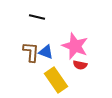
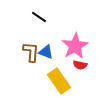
black line: moved 2 px right; rotated 21 degrees clockwise
pink star: rotated 20 degrees clockwise
yellow rectangle: moved 3 px right, 1 px down
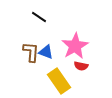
red semicircle: moved 1 px right, 1 px down
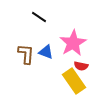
pink star: moved 2 px left, 3 px up
brown L-shape: moved 5 px left, 2 px down
yellow rectangle: moved 15 px right
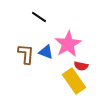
pink star: moved 5 px left, 1 px down
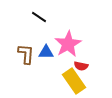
blue triangle: rotated 21 degrees counterclockwise
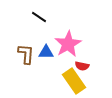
red semicircle: moved 1 px right
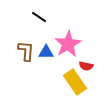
brown L-shape: moved 3 px up
red semicircle: moved 4 px right
yellow rectangle: moved 1 px right, 1 px down
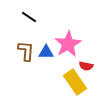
black line: moved 10 px left
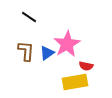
pink star: moved 1 px left
blue triangle: moved 1 px right, 1 px down; rotated 35 degrees counterclockwise
yellow rectangle: rotated 65 degrees counterclockwise
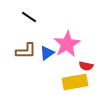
brown L-shape: rotated 85 degrees clockwise
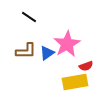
red semicircle: rotated 32 degrees counterclockwise
